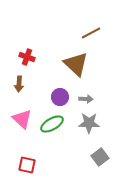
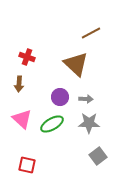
gray square: moved 2 px left, 1 px up
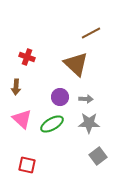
brown arrow: moved 3 px left, 3 px down
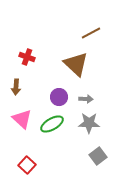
purple circle: moved 1 px left
red square: rotated 30 degrees clockwise
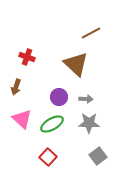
brown arrow: rotated 14 degrees clockwise
red square: moved 21 px right, 8 px up
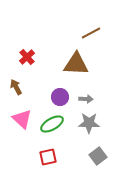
red cross: rotated 28 degrees clockwise
brown triangle: rotated 40 degrees counterclockwise
brown arrow: rotated 133 degrees clockwise
purple circle: moved 1 px right
red square: rotated 36 degrees clockwise
